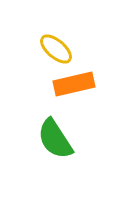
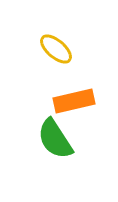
orange rectangle: moved 17 px down
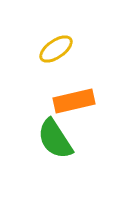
yellow ellipse: rotated 76 degrees counterclockwise
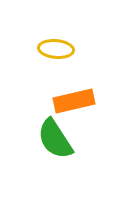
yellow ellipse: rotated 40 degrees clockwise
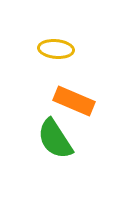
orange rectangle: rotated 36 degrees clockwise
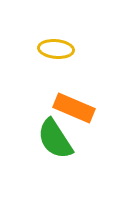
orange rectangle: moved 7 px down
